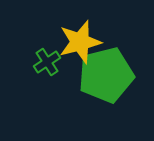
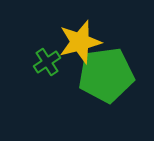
green pentagon: rotated 6 degrees clockwise
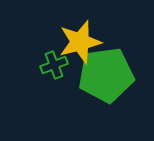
green cross: moved 7 px right, 3 px down; rotated 12 degrees clockwise
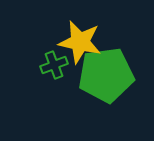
yellow star: rotated 27 degrees clockwise
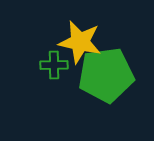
green cross: rotated 20 degrees clockwise
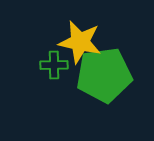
green pentagon: moved 2 px left
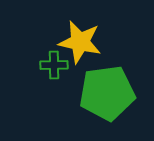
green pentagon: moved 3 px right, 18 px down
